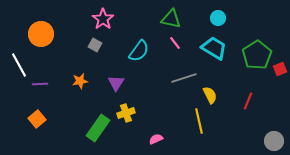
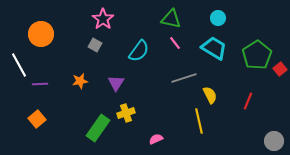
red square: rotated 16 degrees counterclockwise
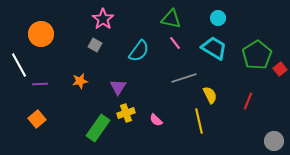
purple triangle: moved 2 px right, 4 px down
pink semicircle: moved 19 px up; rotated 112 degrees counterclockwise
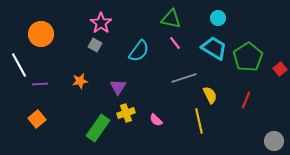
pink star: moved 2 px left, 4 px down
green pentagon: moved 9 px left, 2 px down
red line: moved 2 px left, 1 px up
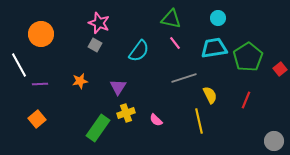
pink star: moved 2 px left; rotated 15 degrees counterclockwise
cyan trapezoid: rotated 40 degrees counterclockwise
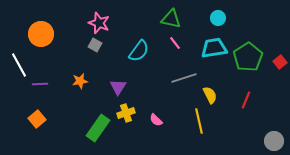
red square: moved 7 px up
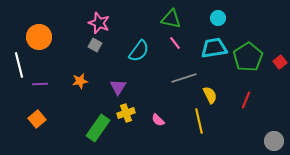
orange circle: moved 2 px left, 3 px down
white line: rotated 15 degrees clockwise
pink semicircle: moved 2 px right
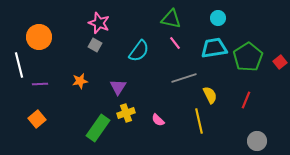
gray circle: moved 17 px left
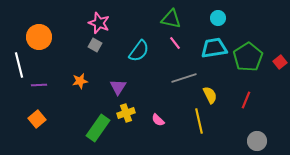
purple line: moved 1 px left, 1 px down
